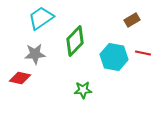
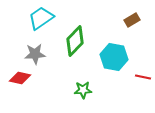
red line: moved 24 px down
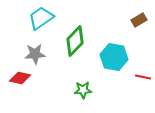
brown rectangle: moved 7 px right
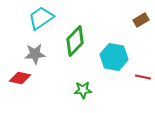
brown rectangle: moved 2 px right
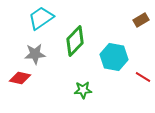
red line: rotated 21 degrees clockwise
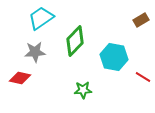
gray star: moved 2 px up
